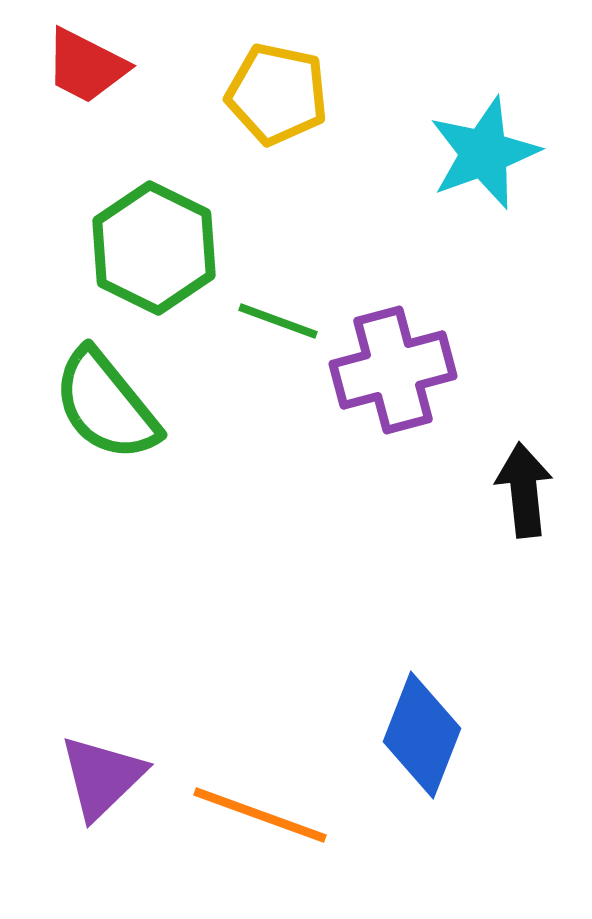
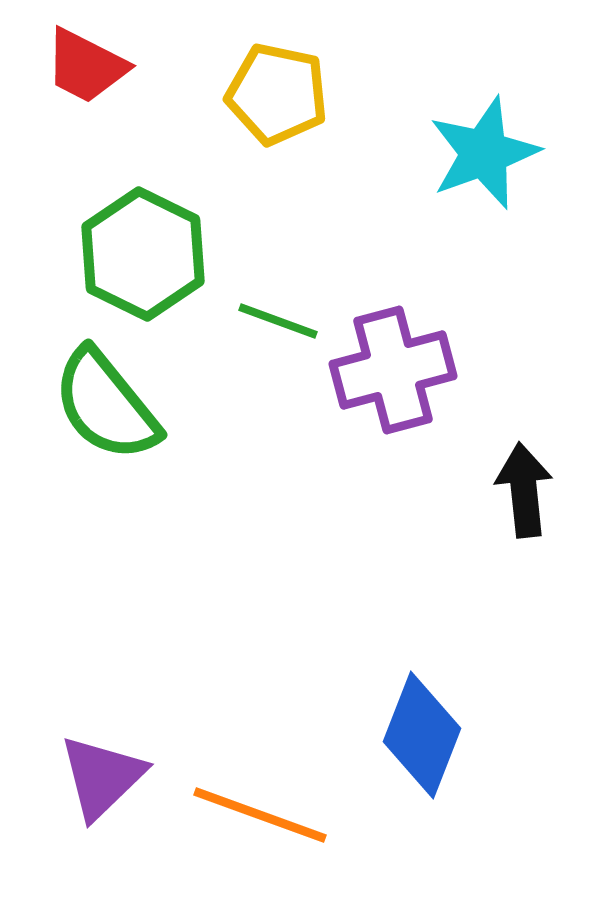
green hexagon: moved 11 px left, 6 px down
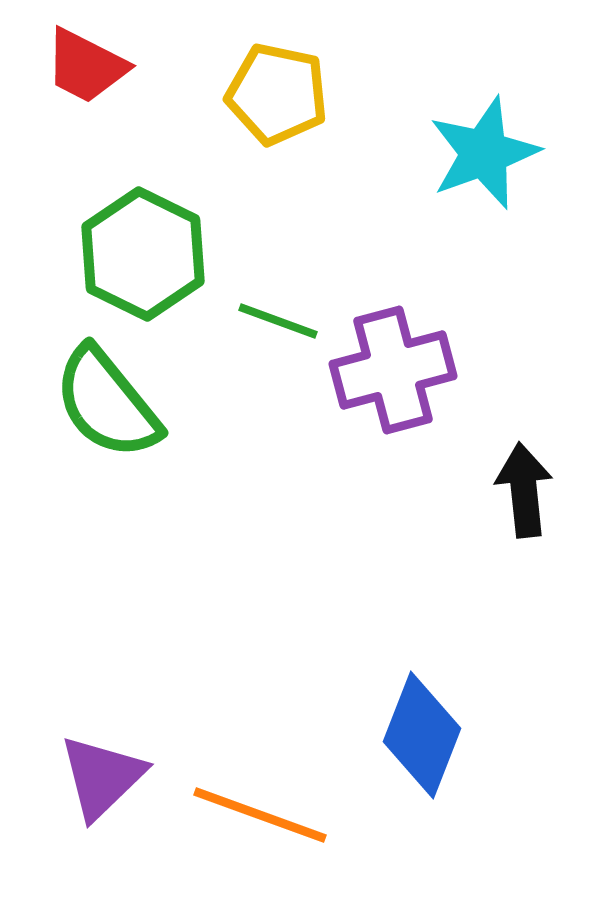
green semicircle: moved 1 px right, 2 px up
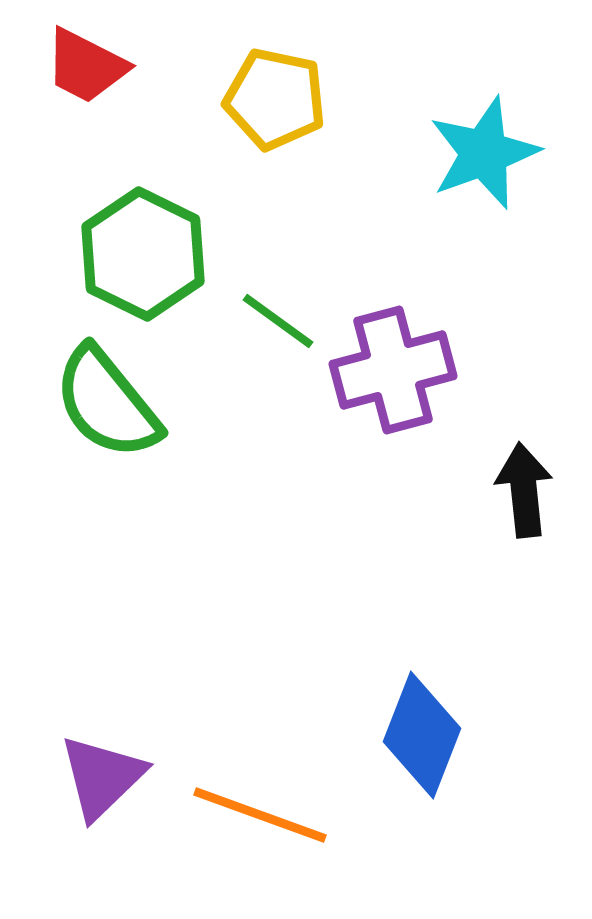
yellow pentagon: moved 2 px left, 5 px down
green line: rotated 16 degrees clockwise
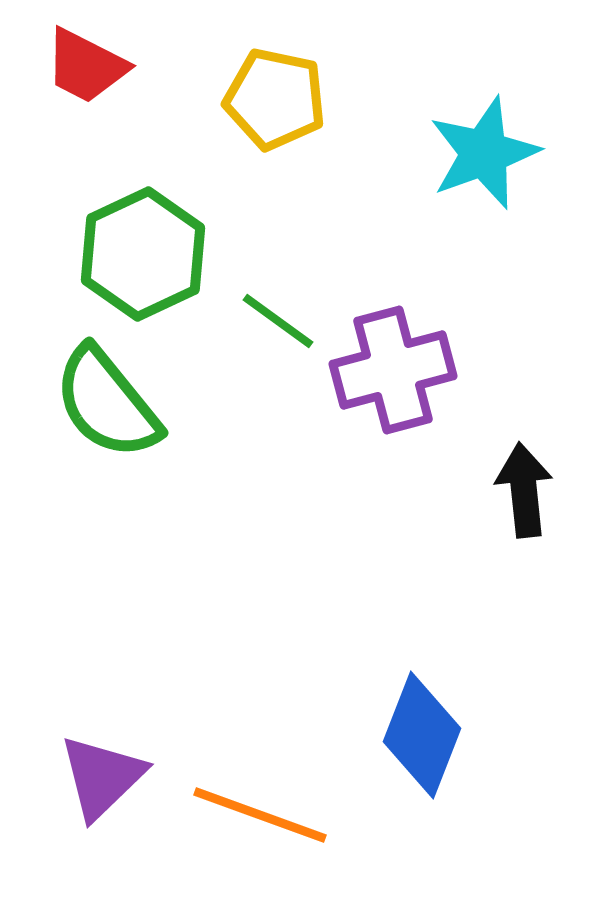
green hexagon: rotated 9 degrees clockwise
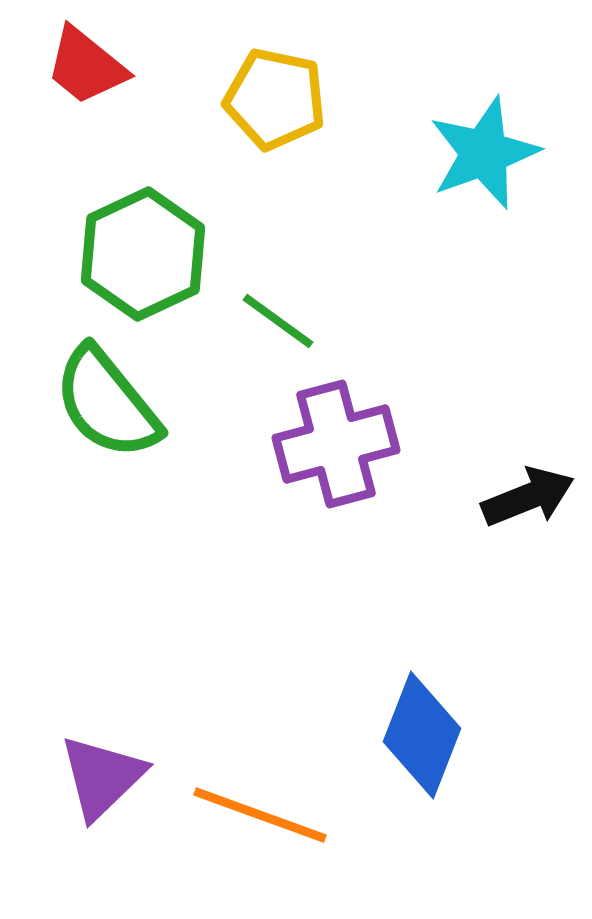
red trapezoid: rotated 12 degrees clockwise
purple cross: moved 57 px left, 74 px down
black arrow: moved 4 px right, 7 px down; rotated 74 degrees clockwise
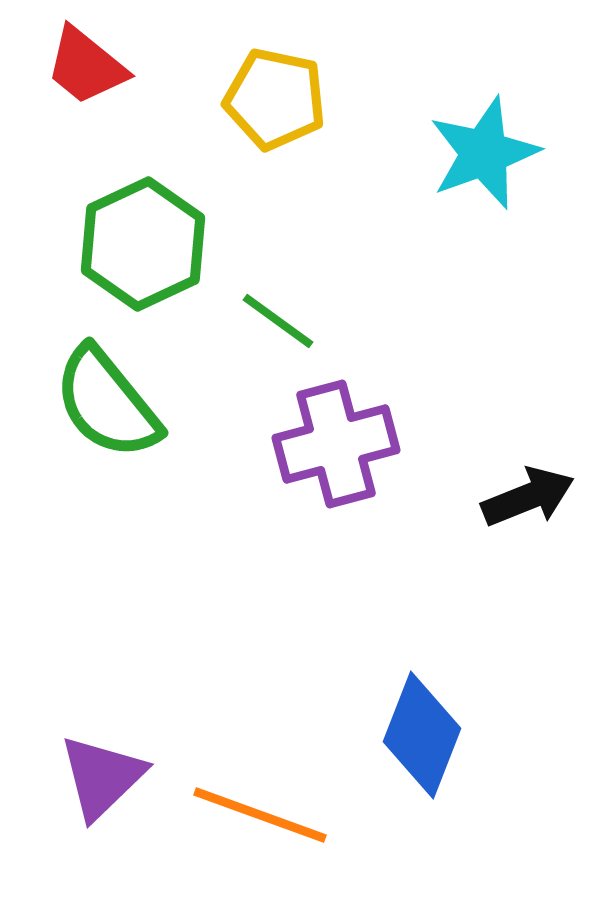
green hexagon: moved 10 px up
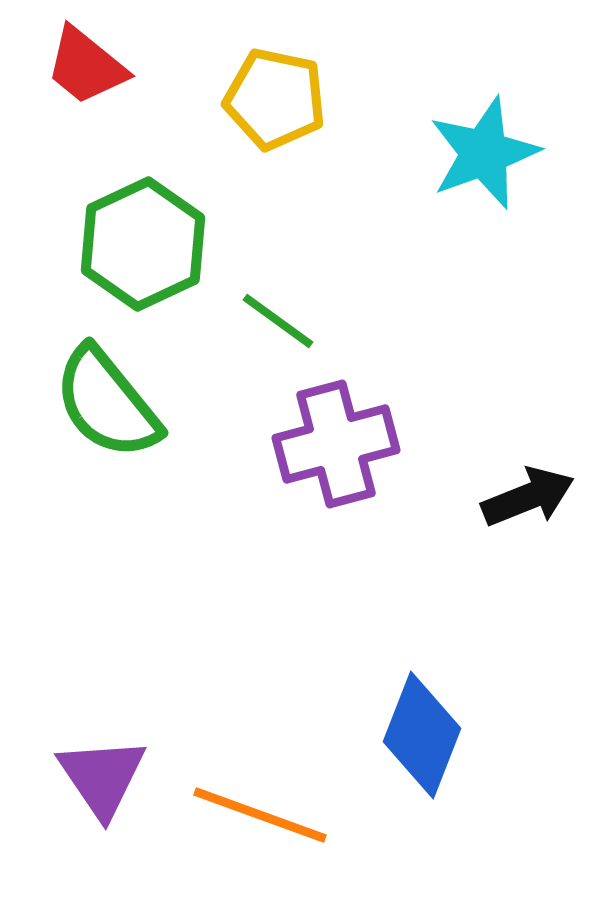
purple triangle: rotated 20 degrees counterclockwise
